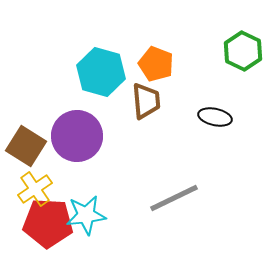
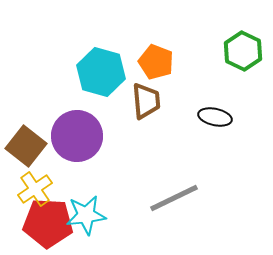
orange pentagon: moved 2 px up
brown square: rotated 6 degrees clockwise
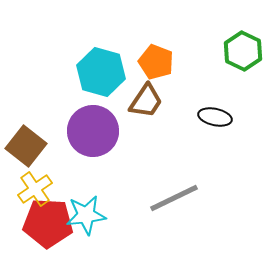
brown trapezoid: rotated 39 degrees clockwise
purple circle: moved 16 px right, 5 px up
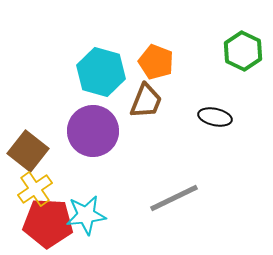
brown trapezoid: rotated 12 degrees counterclockwise
brown square: moved 2 px right, 5 px down
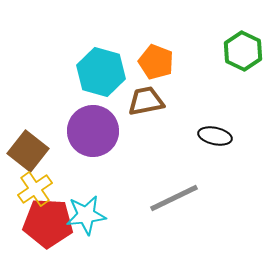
brown trapezoid: rotated 123 degrees counterclockwise
black ellipse: moved 19 px down
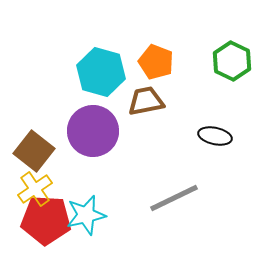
green hexagon: moved 11 px left, 10 px down
brown square: moved 6 px right
cyan star: rotated 6 degrees counterclockwise
red pentagon: moved 2 px left, 3 px up
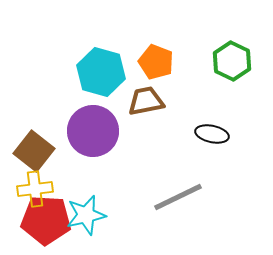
black ellipse: moved 3 px left, 2 px up
yellow cross: rotated 28 degrees clockwise
gray line: moved 4 px right, 1 px up
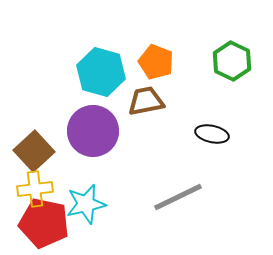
brown square: rotated 9 degrees clockwise
cyan star: moved 11 px up
red pentagon: moved 2 px left, 3 px down; rotated 9 degrees clockwise
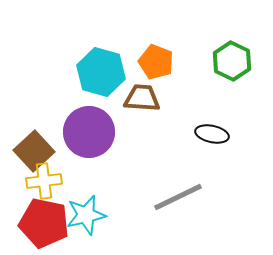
brown trapezoid: moved 4 px left, 3 px up; rotated 15 degrees clockwise
purple circle: moved 4 px left, 1 px down
yellow cross: moved 9 px right, 8 px up
cyan star: moved 11 px down
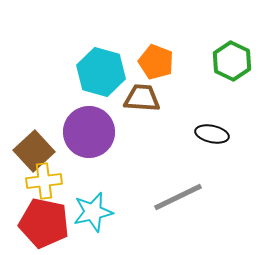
cyan star: moved 7 px right, 3 px up
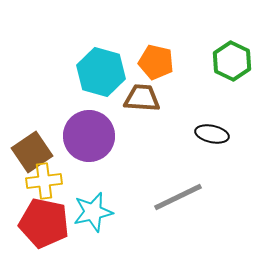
orange pentagon: rotated 8 degrees counterclockwise
purple circle: moved 4 px down
brown square: moved 2 px left, 1 px down; rotated 9 degrees clockwise
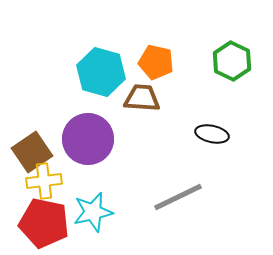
purple circle: moved 1 px left, 3 px down
